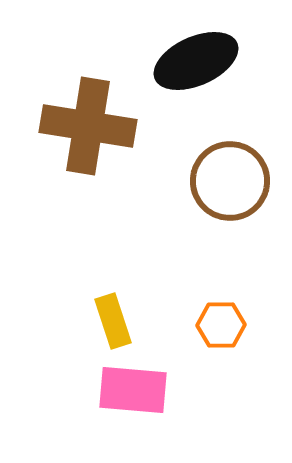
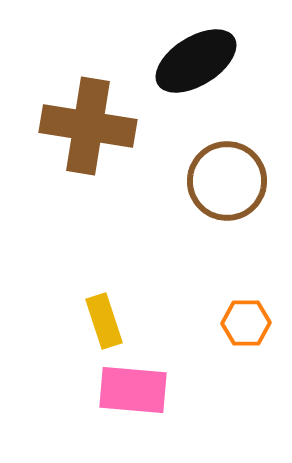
black ellipse: rotated 8 degrees counterclockwise
brown circle: moved 3 px left
yellow rectangle: moved 9 px left
orange hexagon: moved 25 px right, 2 px up
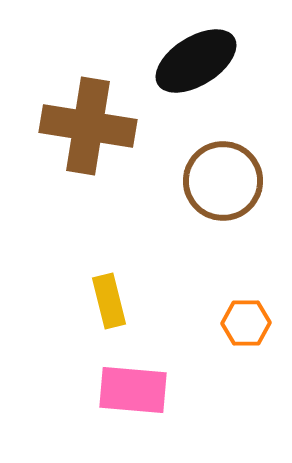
brown circle: moved 4 px left
yellow rectangle: moved 5 px right, 20 px up; rotated 4 degrees clockwise
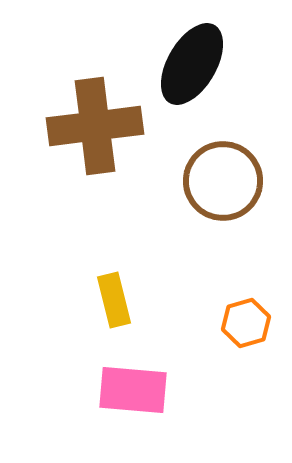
black ellipse: moved 4 px left, 3 px down; rotated 28 degrees counterclockwise
brown cross: moved 7 px right; rotated 16 degrees counterclockwise
yellow rectangle: moved 5 px right, 1 px up
orange hexagon: rotated 15 degrees counterclockwise
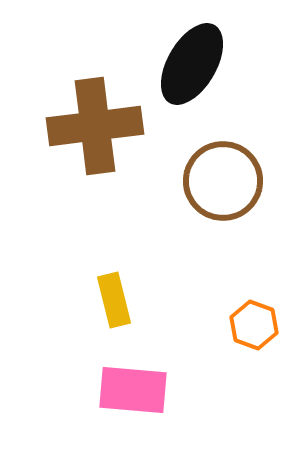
orange hexagon: moved 8 px right, 2 px down; rotated 24 degrees counterclockwise
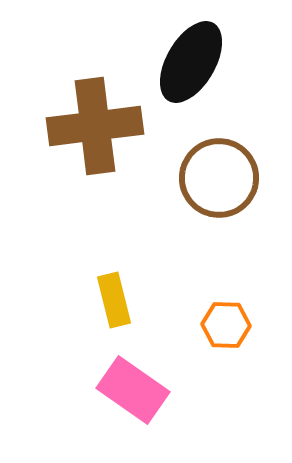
black ellipse: moved 1 px left, 2 px up
brown circle: moved 4 px left, 3 px up
orange hexagon: moved 28 px left; rotated 18 degrees counterclockwise
pink rectangle: rotated 30 degrees clockwise
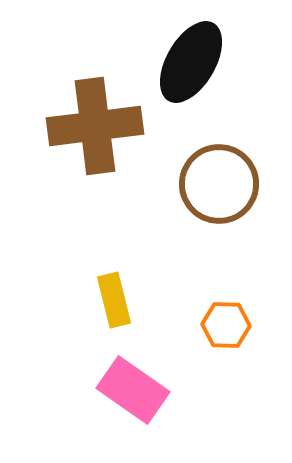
brown circle: moved 6 px down
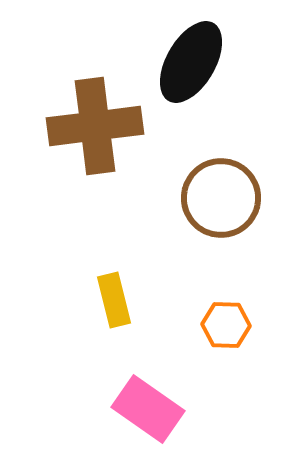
brown circle: moved 2 px right, 14 px down
pink rectangle: moved 15 px right, 19 px down
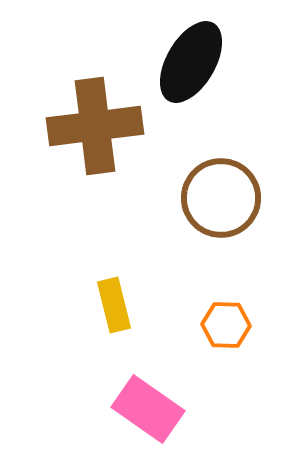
yellow rectangle: moved 5 px down
